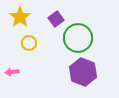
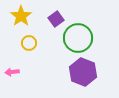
yellow star: moved 1 px right, 1 px up
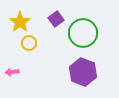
yellow star: moved 1 px left, 6 px down
green circle: moved 5 px right, 5 px up
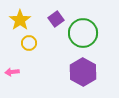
yellow star: moved 2 px up
purple hexagon: rotated 8 degrees clockwise
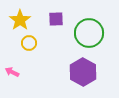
purple square: rotated 35 degrees clockwise
green circle: moved 6 px right
pink arrow: rotated 32 degrees clockwise
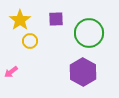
yellow circle: moved 1 px right, 2 px up
pink arrow: moved 1 px left; rotated 64 degrees counterclockwise
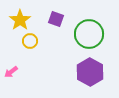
purple square: rotated 21 degrees clockwise
green circle: moved 1 px down
purple hexagon: moved 7 px right
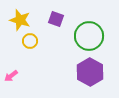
yellow star: rotated 20 degrees counterclockwise
green circle: moved 2 px down
pink arrow: moved 4 px down
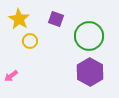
yellow star: moved 1 px left, 1 px up; rotated 15 degrees clockwise
